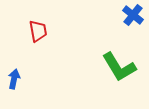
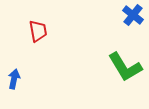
green L-shape: moved 6 px right
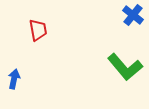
red trapezoid: moved 1 px up
green L-shape: rotated 9 degrees counterclockwise
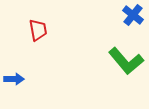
green L-shape: moved 1 px right, 6 px up
blue arrow: rotated 78 degrees clockwise
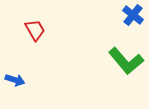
red trapezoid: moved 3 px left; rotated 20 degrees counterclockwise
blue arrow: moved 1 px right, 1 px down; rotated 18 degrees clockwise
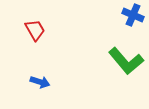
blue cross: rotated 15 degrees counterclockwise
blue arrow: moved 25 px right, 2 px down
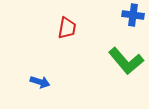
blue cross: rotated 15 degrees counterclockwise
red trapezoid: moved 32 px right, 2 px up; rotated 40 degrees clockwise
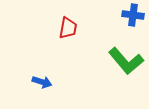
red trapezoid: moved 1 px right
blue arrow: moved 2 px right
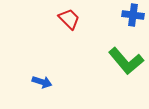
red trapezoid: moved 1 px right, 9 px up; rotated 55 degrees counterclockwise
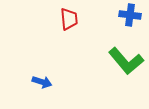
blue cross: moved 3 px left
red trapezoid: rotated 40 degrees clockwise
